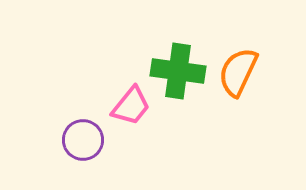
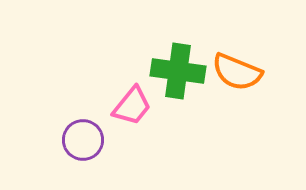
orange semicircle: moved 1 px left; rotated 93 degrees counterclockwise
pink trapezoid: moved 1 px right
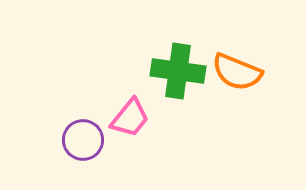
pink trapezoid: moved 2 px left, 12 px down
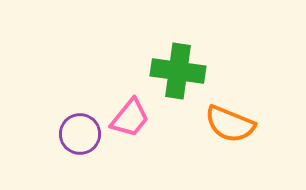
orange semicircle: moved 7 px left, 52 px down
purple circle: moved 3 px left, 6 px up
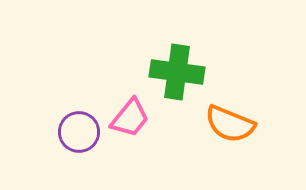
green cross: moved 1 px left, 1 px down
purple circle: moved 1 px left, 2 px up
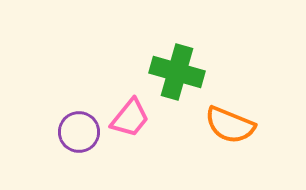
green cross: rotated 8 degrees clockwise
orange semicircle: moved 1 px down
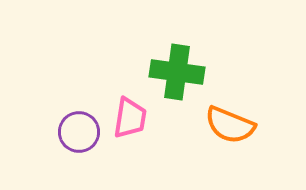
green cross: rotated 8 degrees counterclockwise
pink trapezoid: rotated 30 degrees counterclockwise
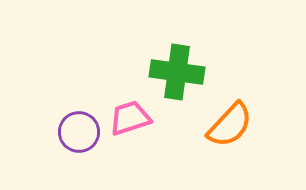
pink trapezoid: rotated 117 degrees counterclockwise
orange semicircle: rotated 69 degrees counterclockwise
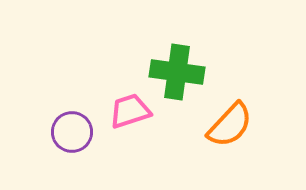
pink trapezoid: moved 7 px up
purple circle: moved 7 px left
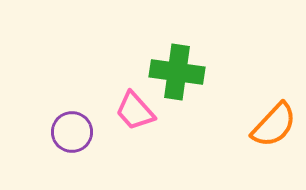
pink trapezoid: moved 5 px right; rotated 114 degrees counterclockwise
orange semicircle: moved 44 px right
